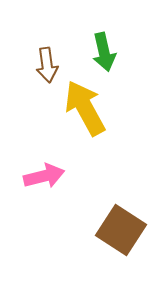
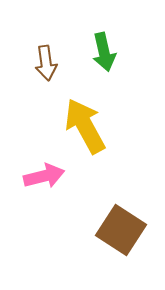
brown arrow: moved 1 px left, 2 px up
yellow arrow: moved 18 px down
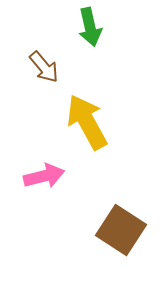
green arrow: moved 14 px left, 25 px up
brown arrow: moved 2 px left, 4 px down; rotated 32 degrees counterclockwise
yellow arrow: moved 2 px right, 4 px up
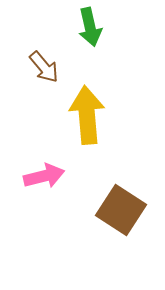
yellow arrow: moved 7 px up; rotated 24 degrees clockwise
brown square: moved 20 px up
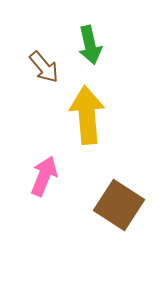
green arrow: moved 18 px down
pink arrow: rotated 54 degrees counterclockwise
brown square: moved 2 px left, 5 px up
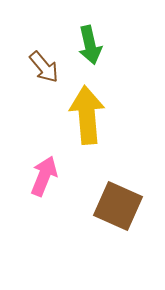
brown square: moved 1 px left, 1 px down; rotated 9 degrees counterclockwise
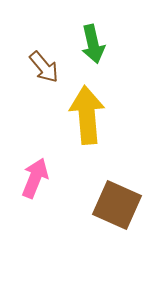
green arrow: moved 3 px right, 1 px up
pink arrow: moved 9 px left, 2 px down
brown square: moved 1 px left, 1 px up
